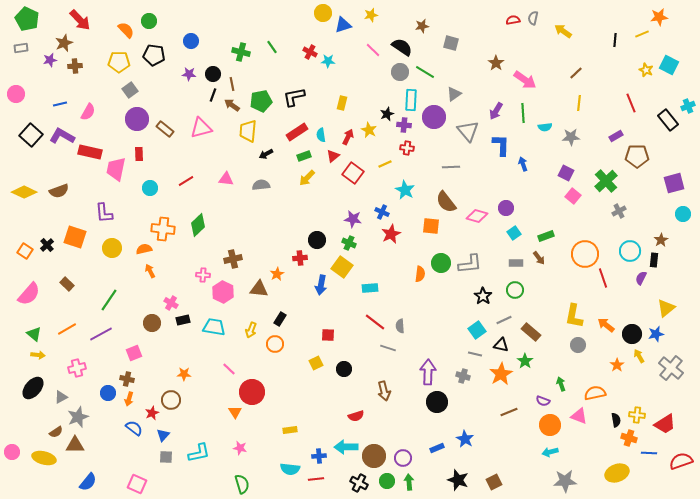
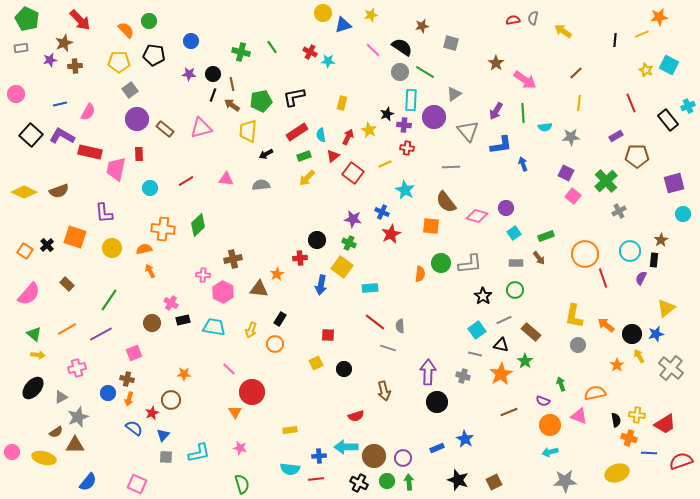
blue L-shape at (501, 145): rotated 80 degrees clockwise
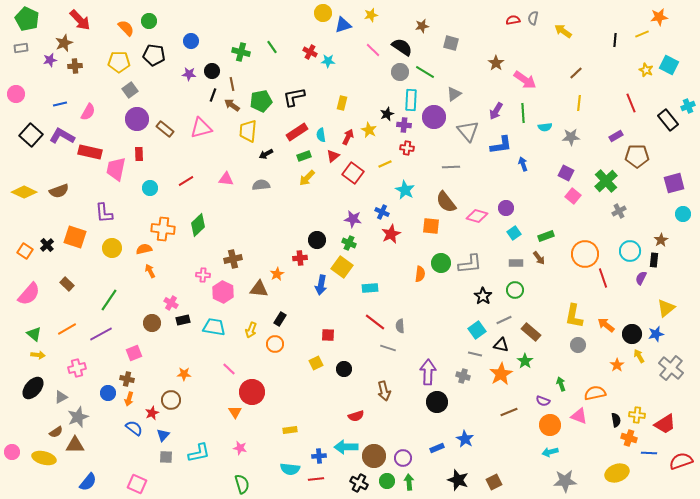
orange semicircle at (126, 30): moved 2 px up
black circle at (213, 74): moved 1 px left, 3 px up
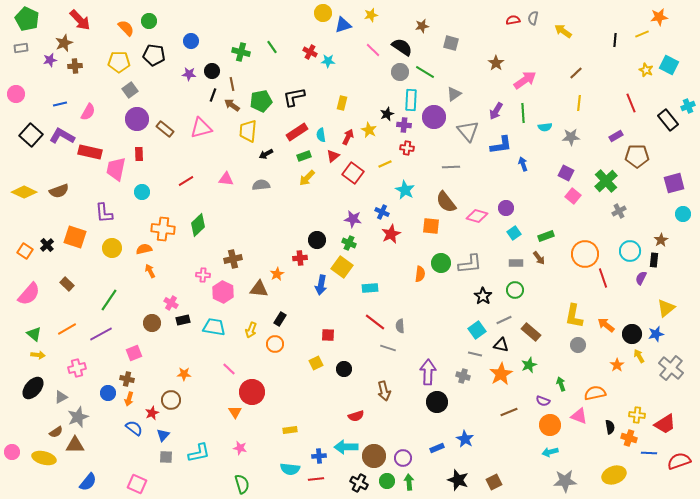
pink arrow at (525, 80): rotated 70 degrees counterclockwise
cyan circle at (150, 188): moved 8 px left, 4 px down
green star at (525, 361): moved 4 px right, 4 px down; rotated 14 degrees clockwise
black semicircle at (616, 420): moved 6 px left, 7 px down
red semicircle at (681, 461): moved 2 px left
yellow ellipse at (617, 473): moved 3 px left, 2 px down
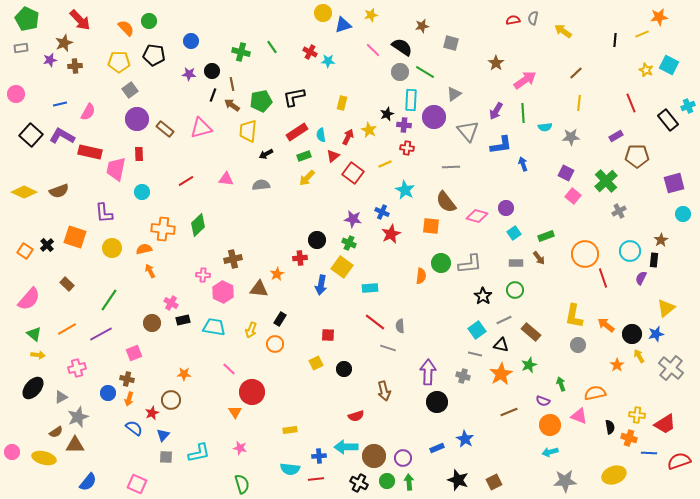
orange semicircle at (420, 274): moved 1 px right, 2 px down
pink semicircle at (29, 294): moved 5 px down
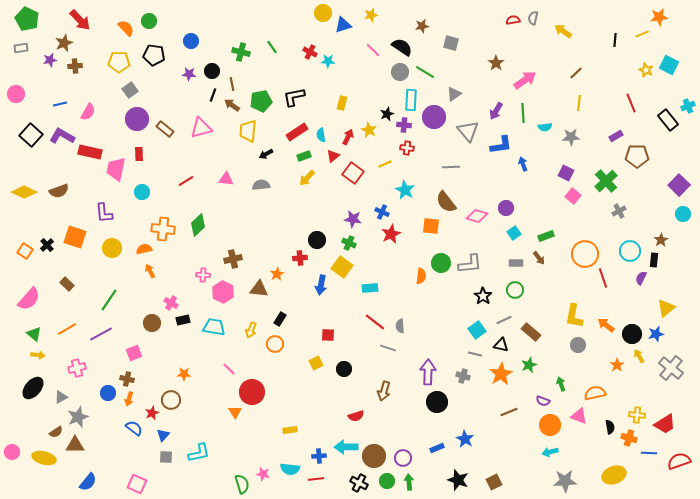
purple square at (674, 183): moved 5 px right, 2 px down; rotated 30 degrees counterclockwise
brown arrow at (384, 391): rotated 30 degrees clockwise
pink star at (240, 448): moved 23 px right, 26 px down
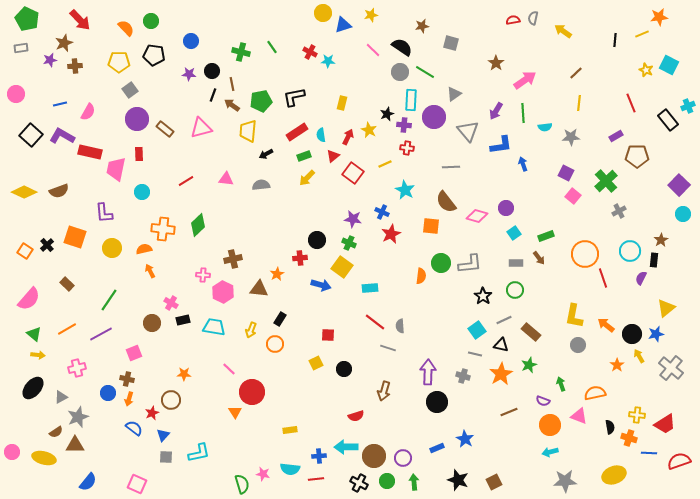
green circle at (149, 21): moved 2 px right
blue arrow at (321, 285): rotated 84 degrees counterclockwise
green arrow at (409, 482): moved 5 px right
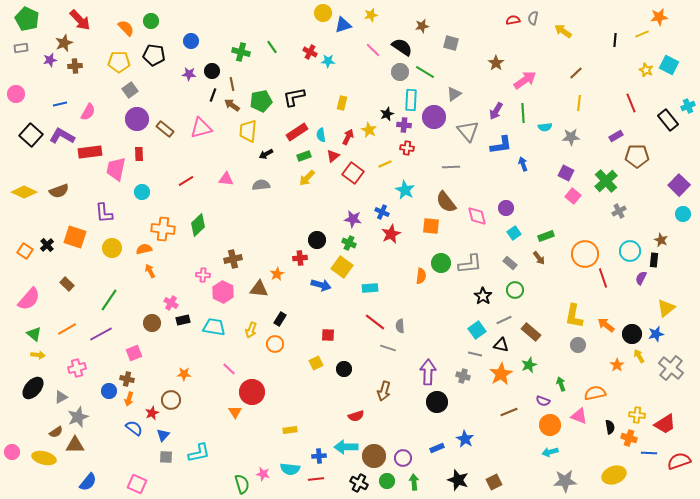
red rectangle at (90, 152): rotated 20 degrees counterclockwise
pink diamond at (477, 216): rotated 60 degrees clockwise
brown star at (661, 240): rotated 16 degrees counterclockwise
gray rectangle at (516, 263): moved 6 px left; rotated 40 degrees clockwise
blue circle at (108, 393): moved 1 px right, 2 px up
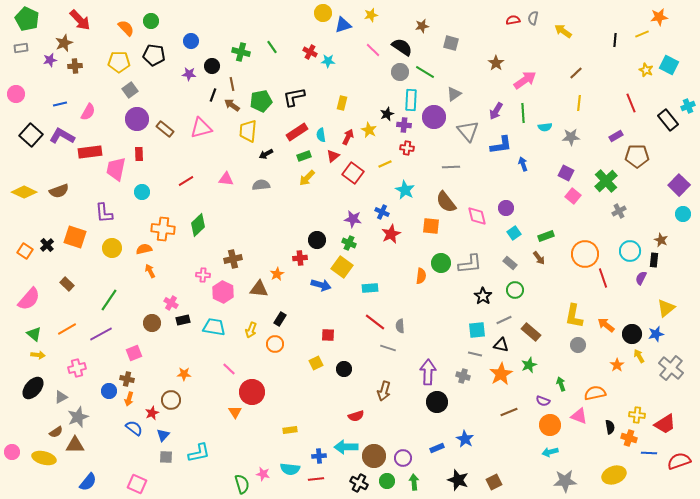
black circle at (212, 71): moved 5 px up
cyan square at (477, 330): rotated 30 degrees clockwise
